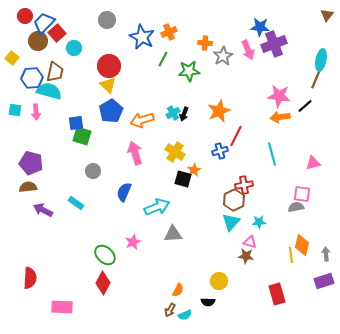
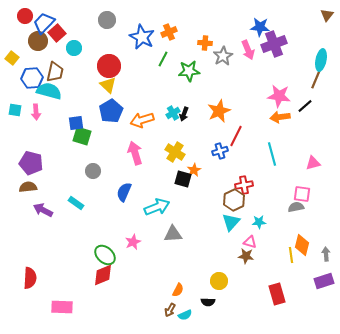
red diamond at (103, 283): moved 8 px up; rotated 40 degrees clockwise
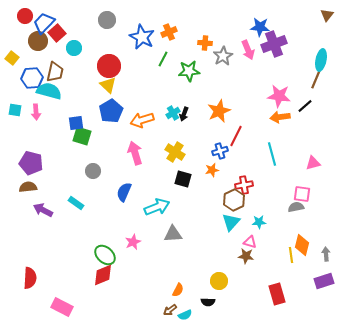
orange star at (194, 170): moved 18 px right; rotated 16 degrees clockwise
pink rectangle at (62, 307): rotated 25 degrees clockwise
brown arrow at (170, 310): rotated 24 degrees clockwise
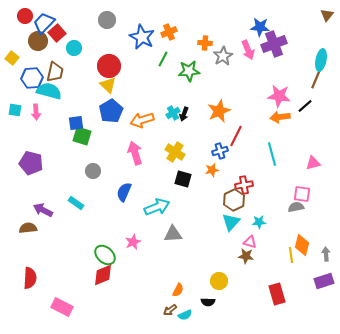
brown semicircle at (28, 187): moved 41 px down
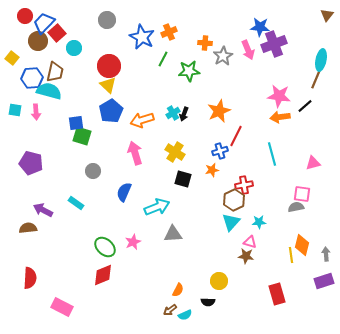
green ellipse at (105, 255): moved 8 px up
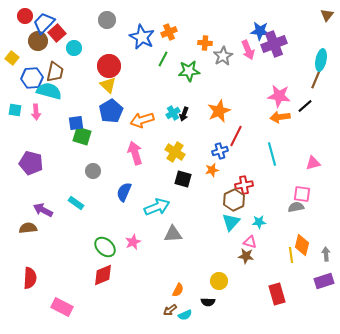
blue star at (260, 27): moved 4 px down
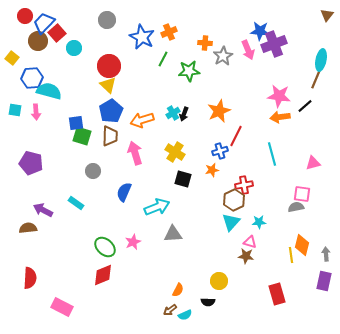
brown trapezoid at (55, 72): moved 55 px right, 64 px down; rotated 10 degrees counterclockwise
purple rectangle at (324, 281): rotated 60 degrees counterclockwise
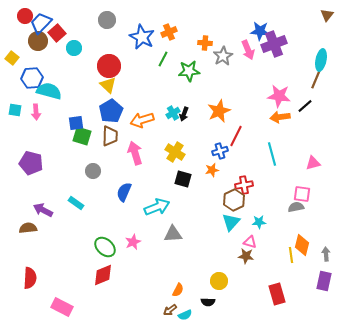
blue trapezoid at (44, 23): moved 3 px left
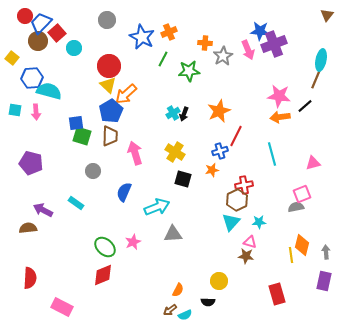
orange arrow at (142, 120): moved 16 px left, 26 px up; rotated 25 degrees counterclockwise
pink square at (302, 194): rotated 30 degrees counterclockwise
brown hexagon at (234, 200): moved 3 px right
gray arrow at (326, 254): moved 2 px up
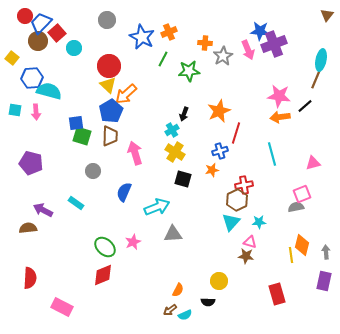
cyan cross at (173, 113): moved 1 px left, 17 px down
red line at (236, 136): moved 3 px up; rotated 10 degrees counterclockwise
